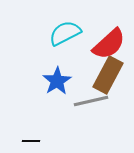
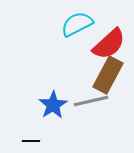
cyan semicircle: moved 12 px right, 9 px up
blue star: moved 4 px left, 24 px down
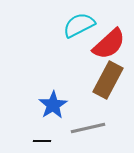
cyan semicircle: moved 2 px right, 1 px down
brown rectangle: moved 5 px down
gray line: moved 3 px left, 27 px down
black line: moved 11 px right
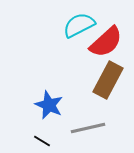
red semicircle: moved 3 px left, 2 px up
blue star: moved 4 px left; rotated 16 degrees counterclockwise
black line: rotated 30 degrees clockwise
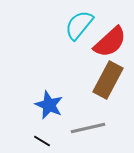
cyan semicircle: rotated 24 degrees counterclockwise
red semicircle: moved 4 px right
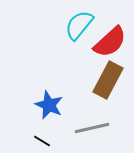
gray line: moved 4 px right
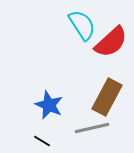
cyan semicircle: moved 3 px right; rotated 108 degrees clockwise
red semicircle: moved 1 px right
brown rectangle: moved 1 px left, 17 px down
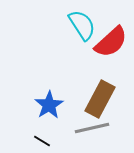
brown rectangle: moved 7 px left, 2 px down
blue star: rotated 16 degrees clockwise
